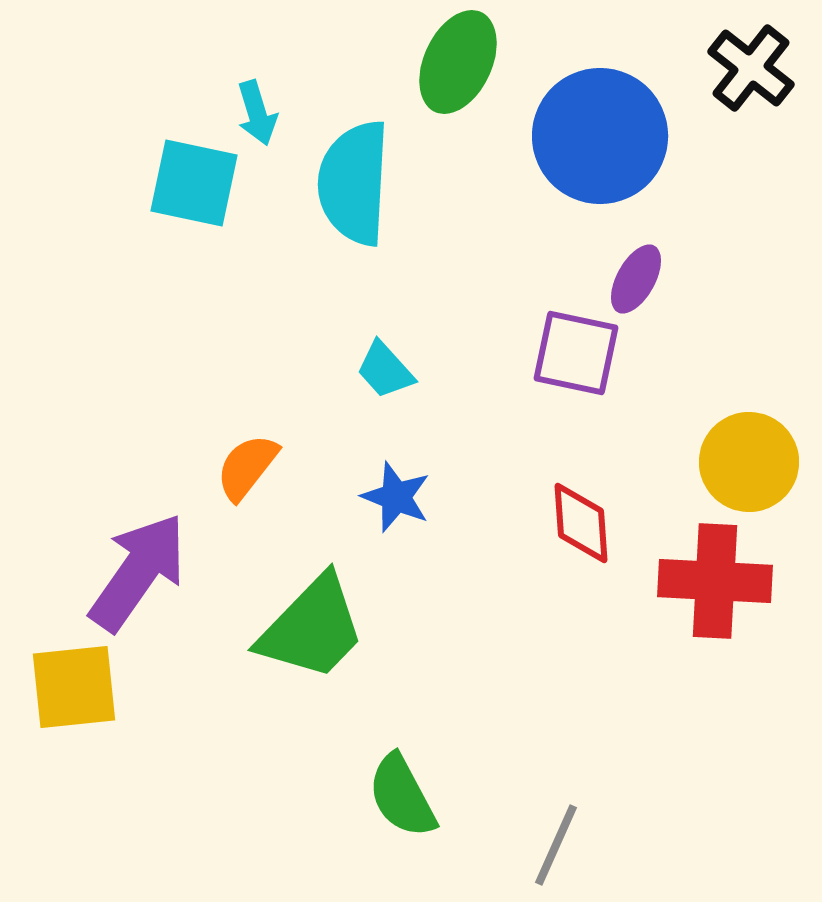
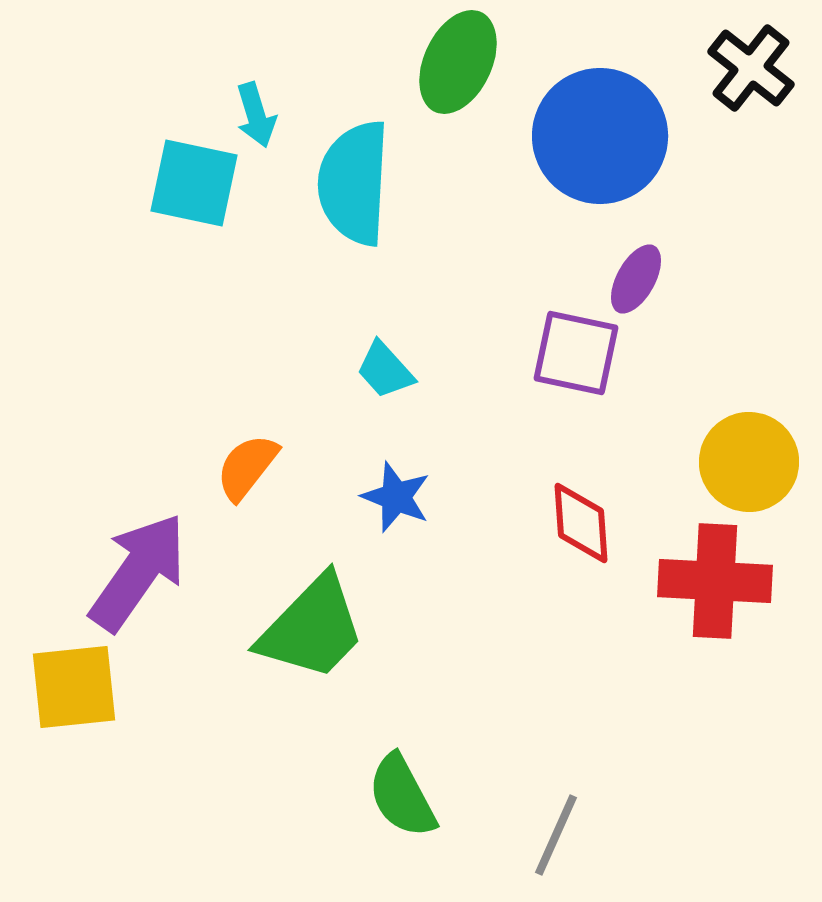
cyan arrow: moved 1 px left, 2 px down
gray line: moved 10 px up
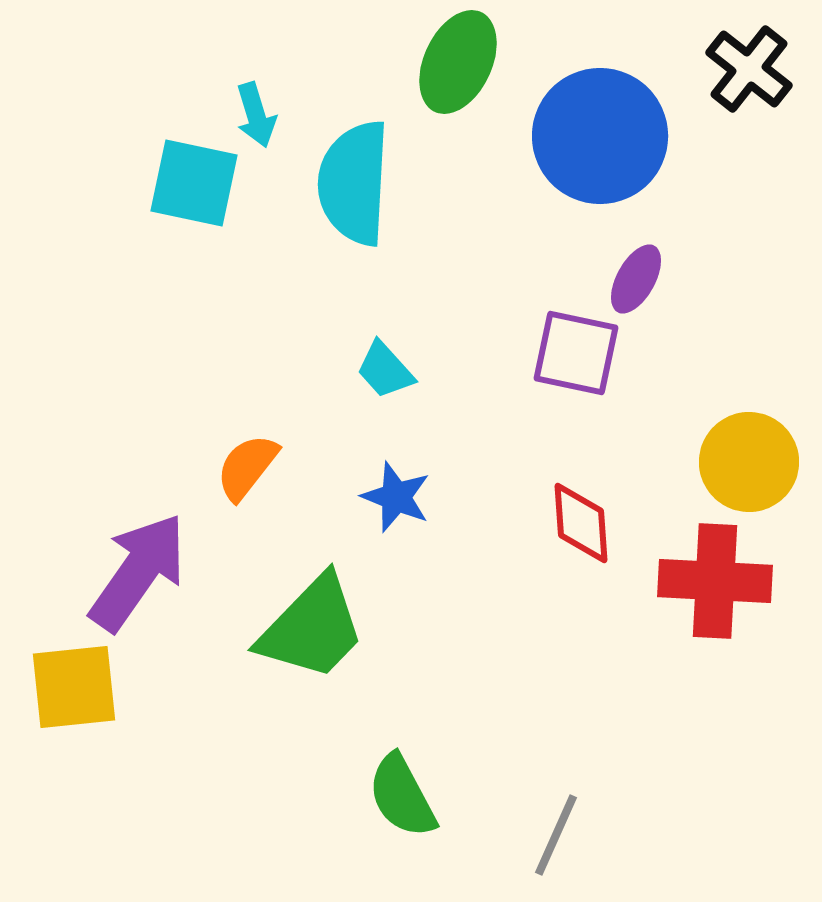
black cross: moved 2 px left, 1 px down
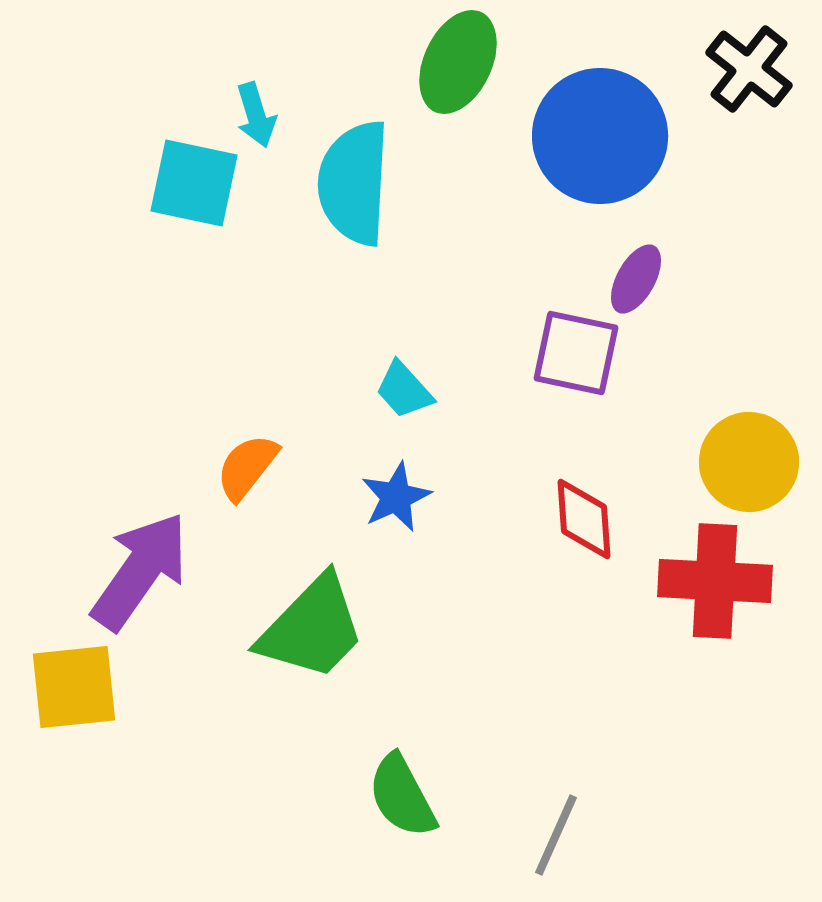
cyan trapezoid: moved 19 px right, 20 px down
blue star: rotated 26 degrees clockwise
red diamond: moved 3 px right, 4 px up
purple arrow: moved 2 px right, 1 px up
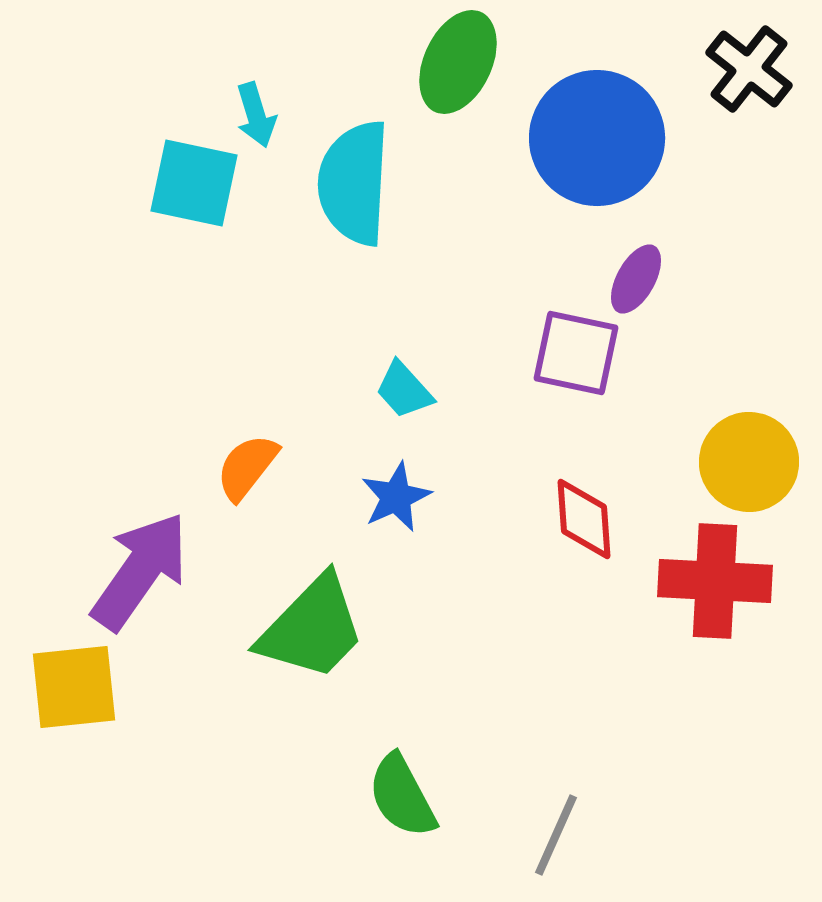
blue circle: moved 3 px left, 2 px down
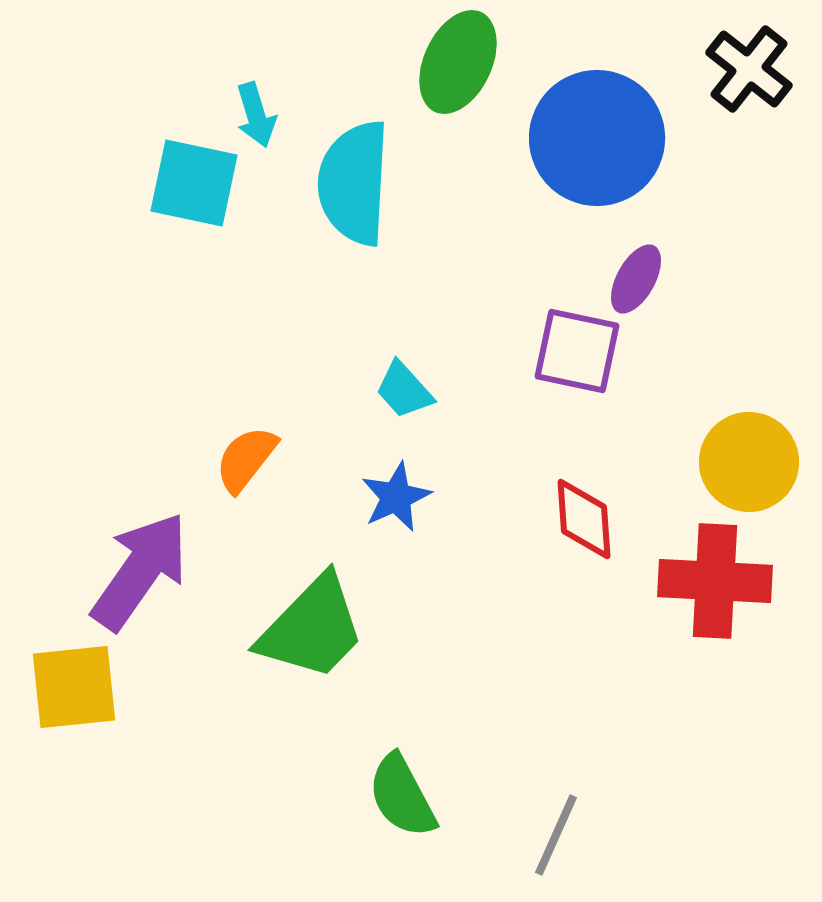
purple square: moved 1 px right, 2 px up
orange semicircle: moved 1 px left, 8 px up
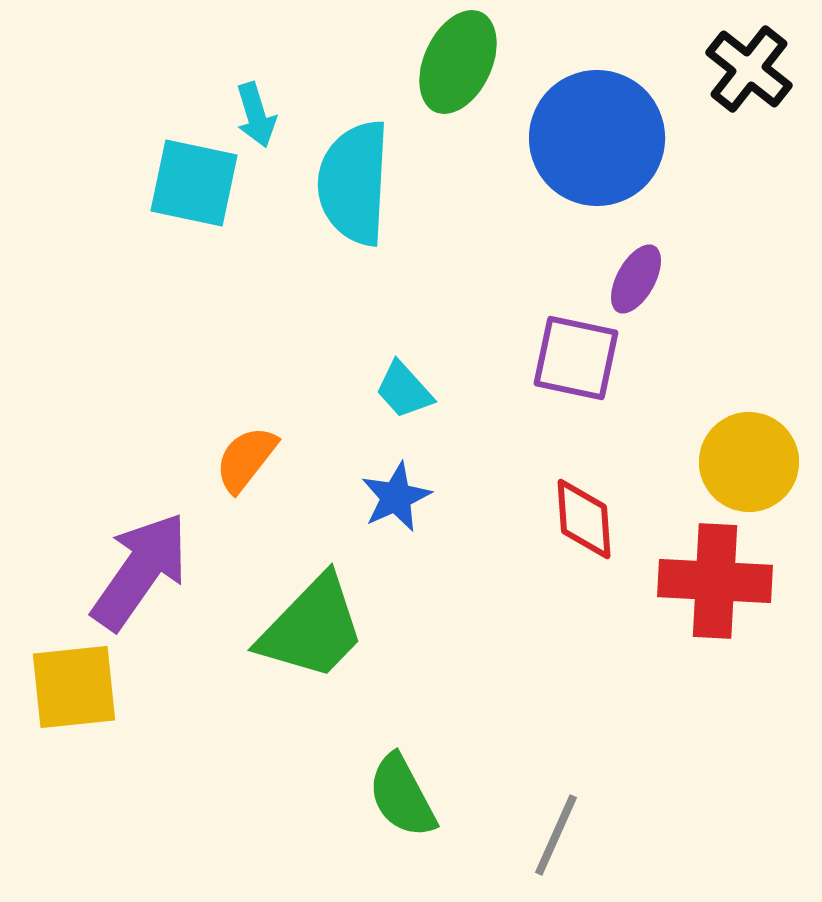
purple square: moved 1 px left, 7 px down
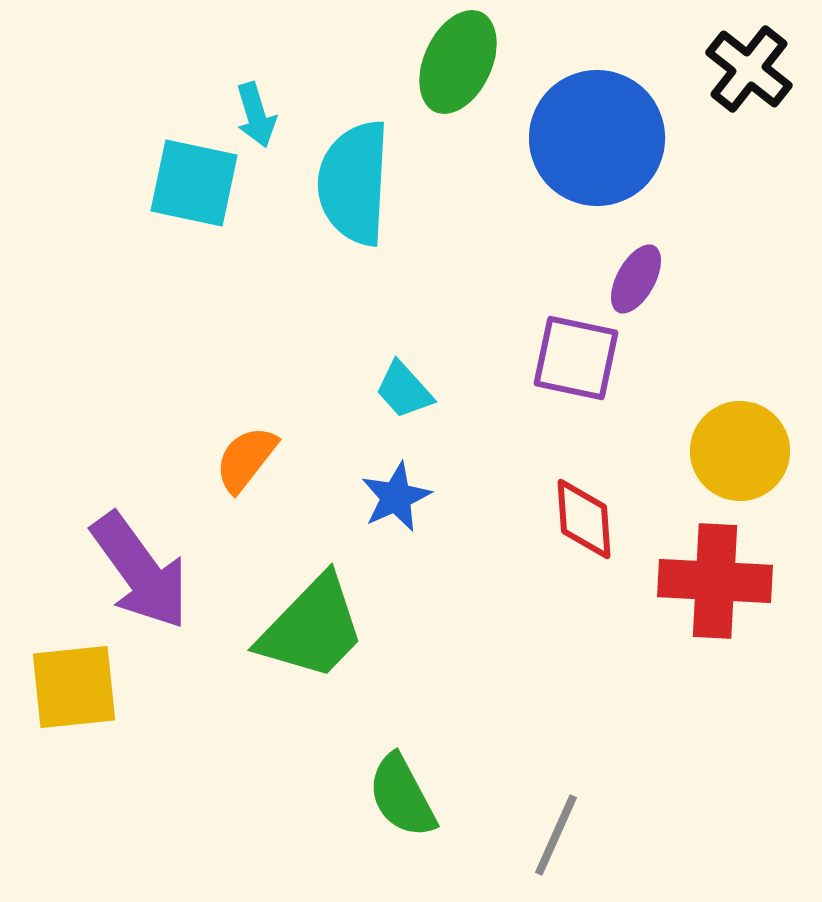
yellow circle: moved 9 px left, 11 px up
purple arrow: rotated 109 degrees clockwise
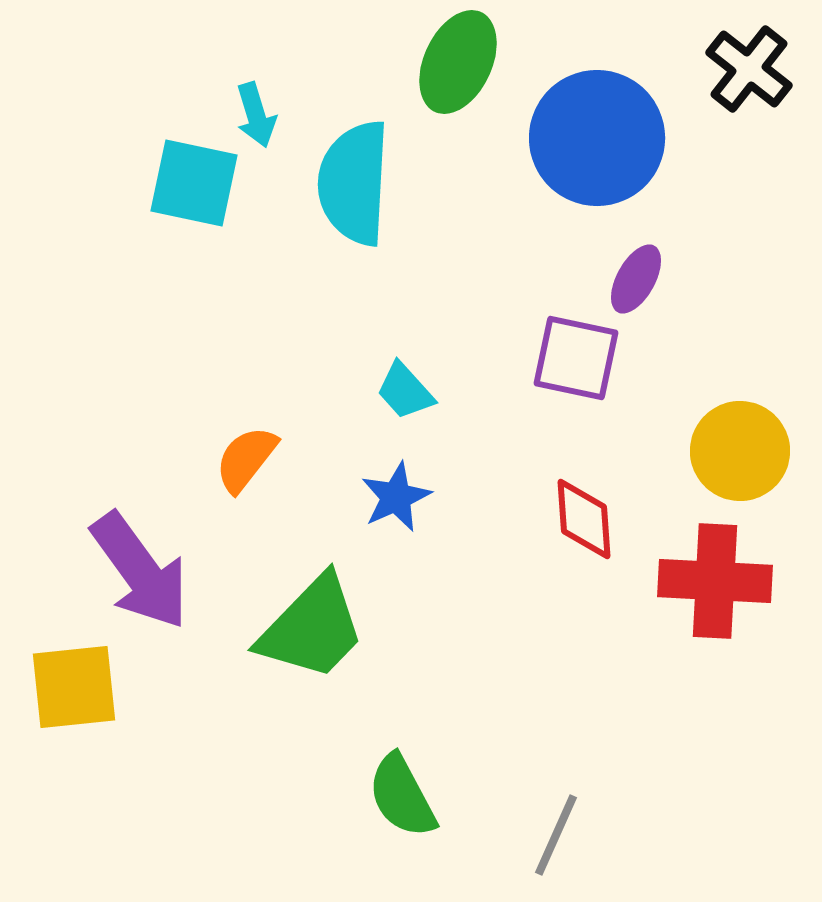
cyan trapezoid: moved 1 px right, 1 px down
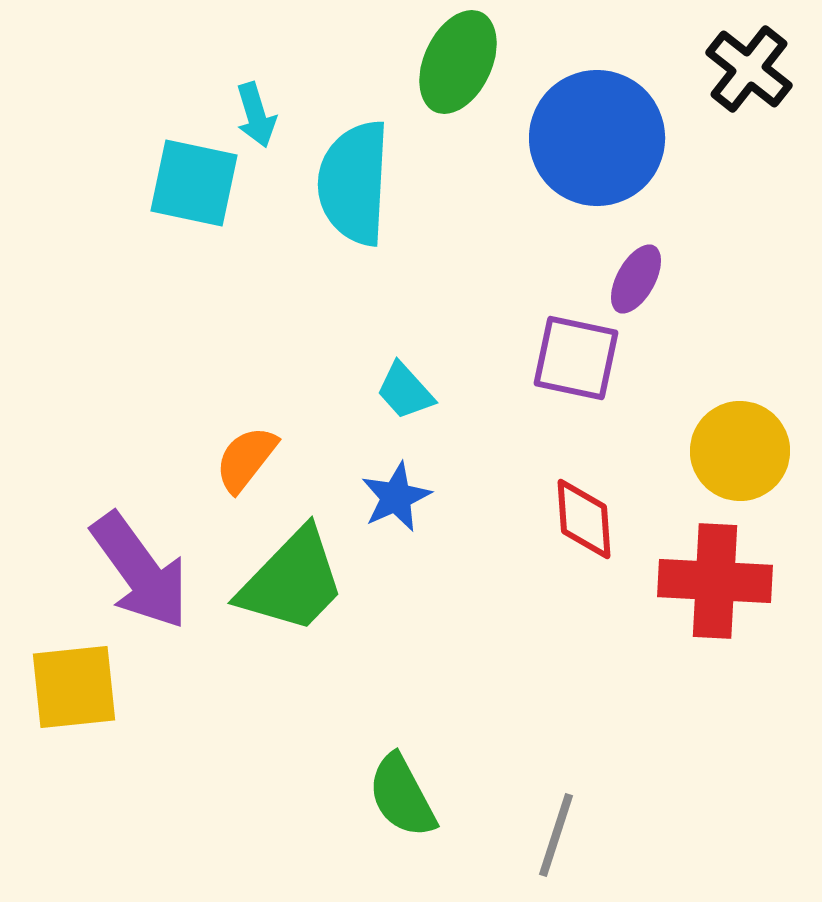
green trapezoid: moved 20 px left, 47 px up
gray line: rotated 6 degrees counterclockwise
